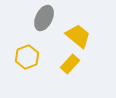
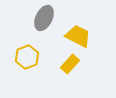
yellow trapezoid: rotated 12 degrees counterclockwise
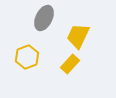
yellow trapezoid: rotated 92 degrees counterclockwise
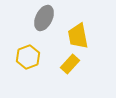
yellow trapezoid: rotated 36 degrees counterclockwise
yellow hexagon: moved 1 px right
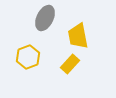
gray ellipse: moved 1 px right
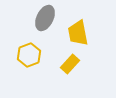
yellow trapezoid: moved 3 px up
yellow hexagon: moved 1 px right, 2 px up
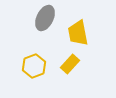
yellow hexagon: moved 5 px right, 11 px down
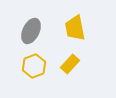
gray ellipse: moved 14 px left, 13 px down
yellow trapezoid: moved 3 px left, 5 px up
